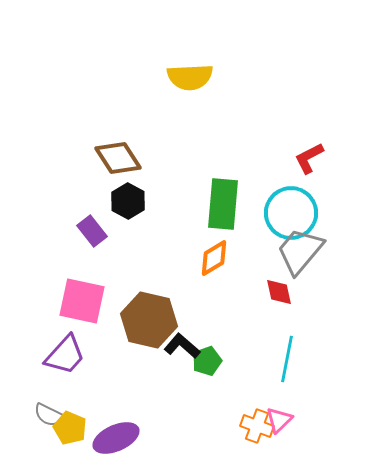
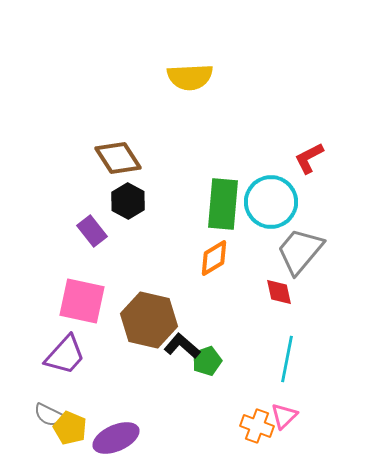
cyan circle: moved 20 px left, 11 px up
pink triangle: moved 5 px right, 4 px up
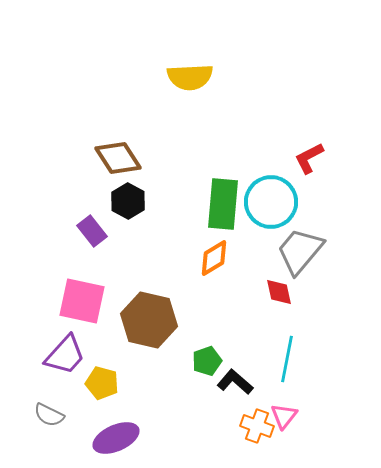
black L-shape: moved 53 px right, 36 px down
pink triangle: rotated 8 degrees counterclockwise
yellow pentagon: moved 32 px right, 45 px up; rotated 8 degrees counterclockwise
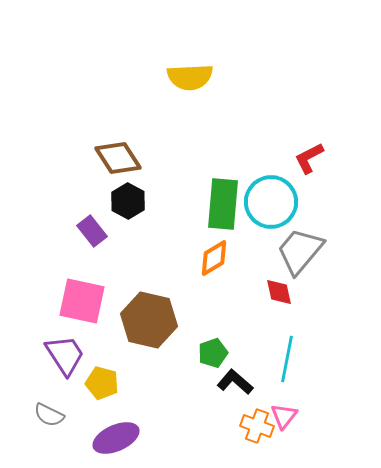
purple trapezoid: rotated 75 degrees counterclockwise
green pentagon: moved 6 px right, 8 px up
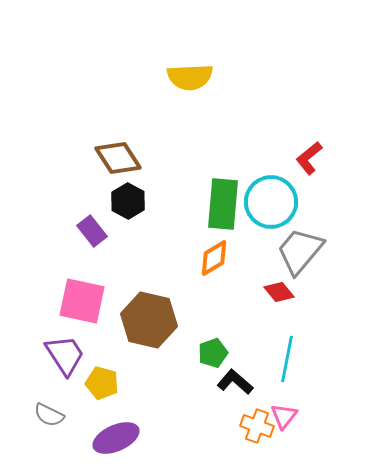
red L-shape: rotated 12 degrees counterclockwise
red diamond: rotated 28 degrees counterclockwise
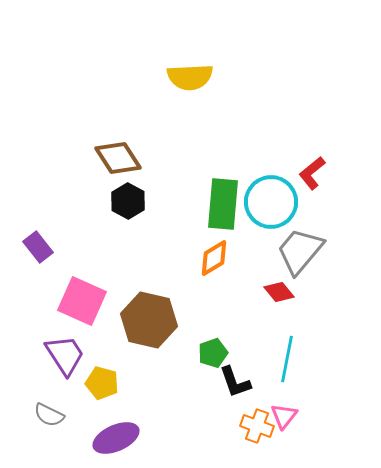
red L-shape: moved 3 px right, 15 px down
purple rectangle: moved 54 px left, 16 px down
pink square: rotated 12 degrees clockwise
black L-shape: rotated 150 degrees counterclockwise
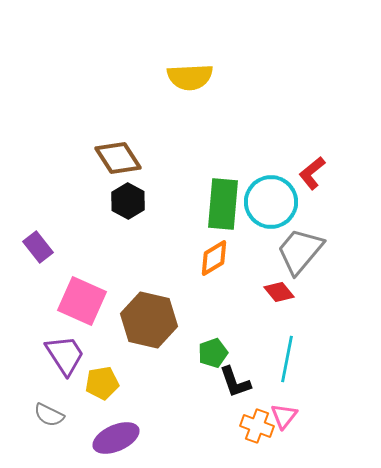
yellow pentagon: rotated 24 degrees counterclockwise
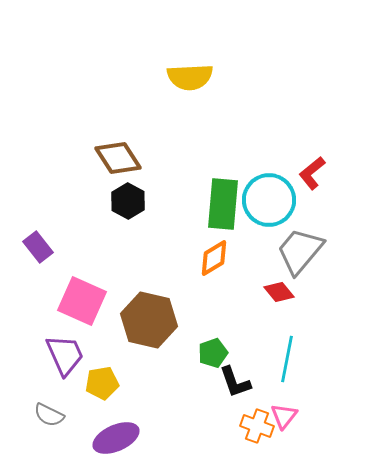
cyan circle: moved 2 px left, 2 px up
purple trapezoid: rotated 9 degrees clockwise
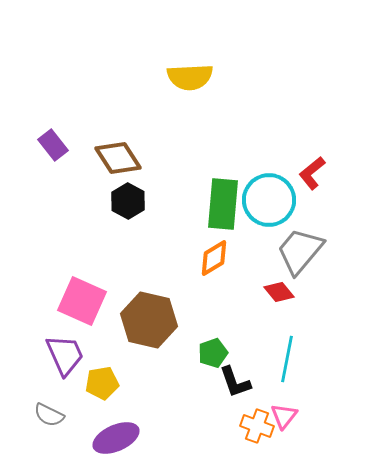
purple rectangle: moved 15 px right, 102 px up
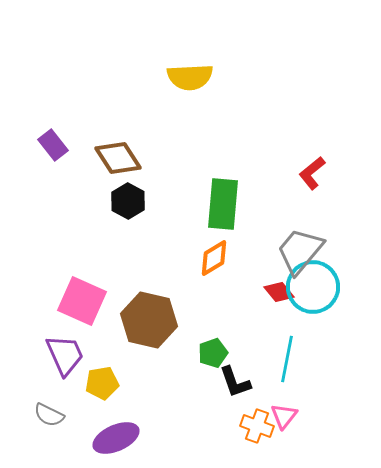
cyan circle: moved 44 px right, 87 px down
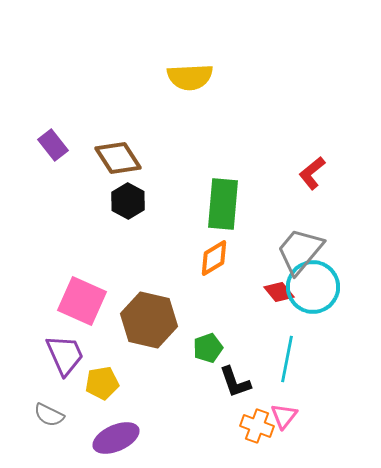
green pentagon: moved 5 px left, 5 px up
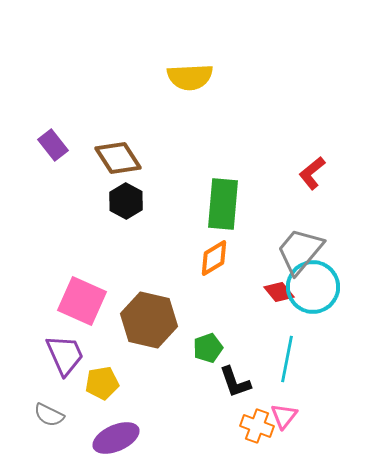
black hexagon: moved 2 px left
